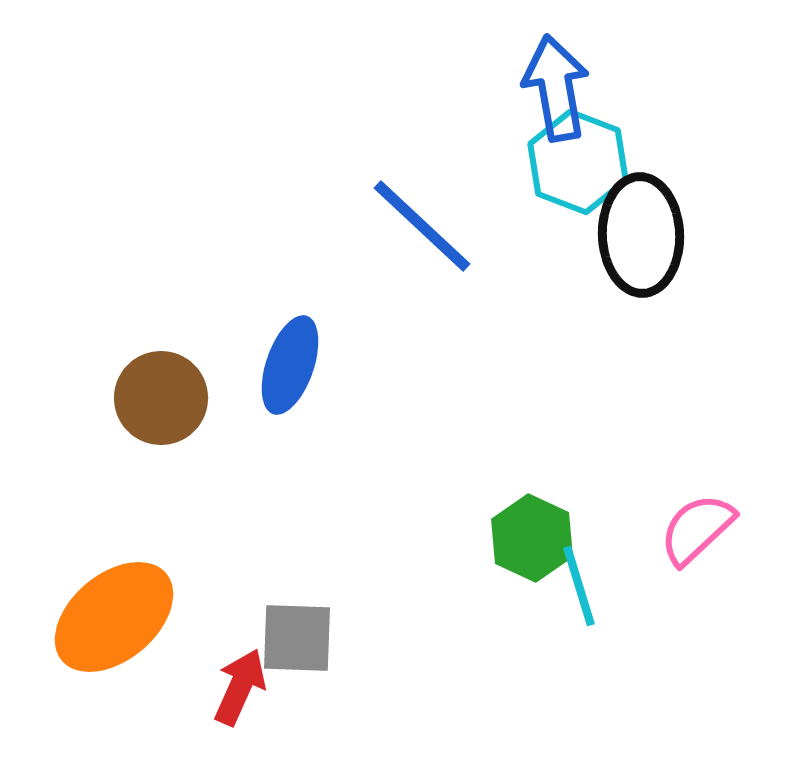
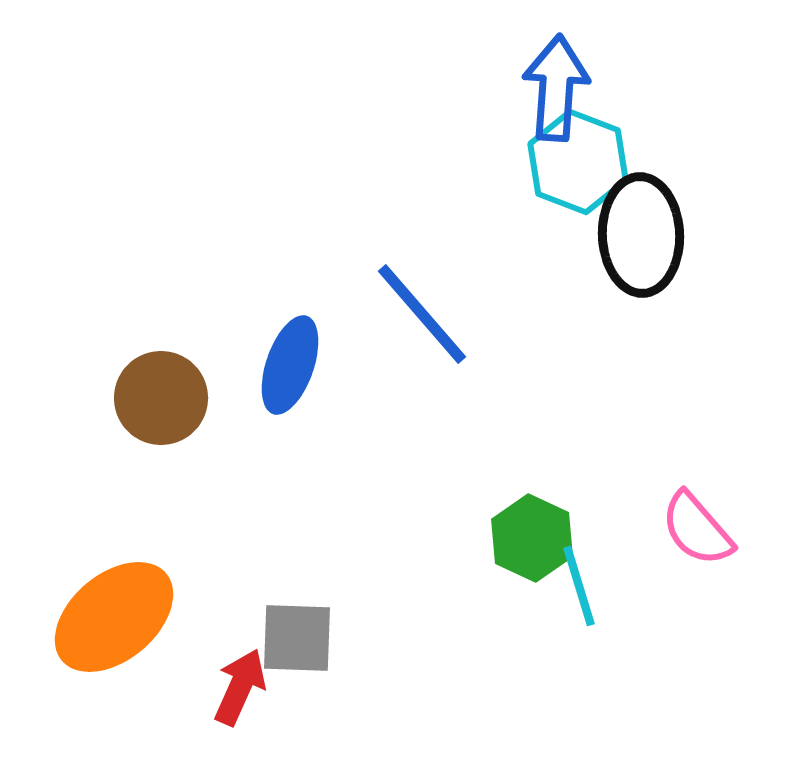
blue arrow: rotated 14 degrees clockwise
blue line: moved 88 px down; rotated 6 degrees clockwise
pink semicircle: rotated 88 degrees counterclockwise
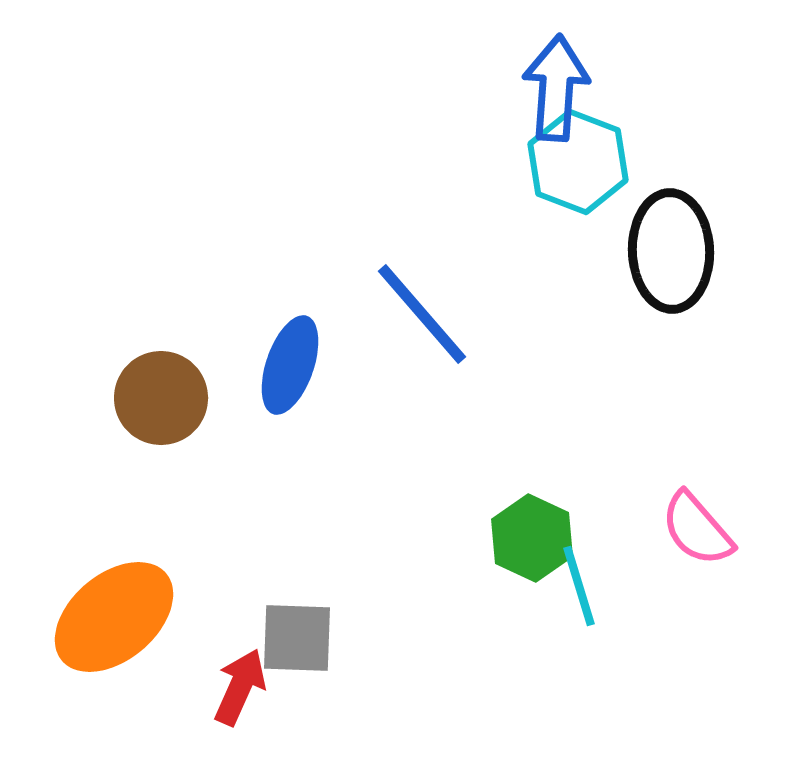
black ellipse: moved 30 px right, 16 px down
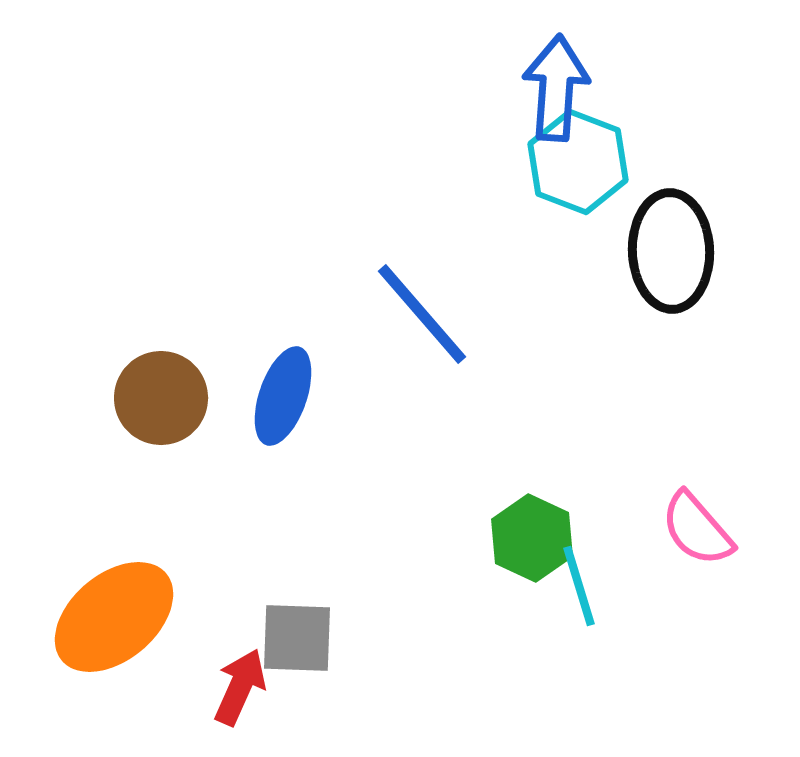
blue ellipse: moved 7 px left, 31 px down
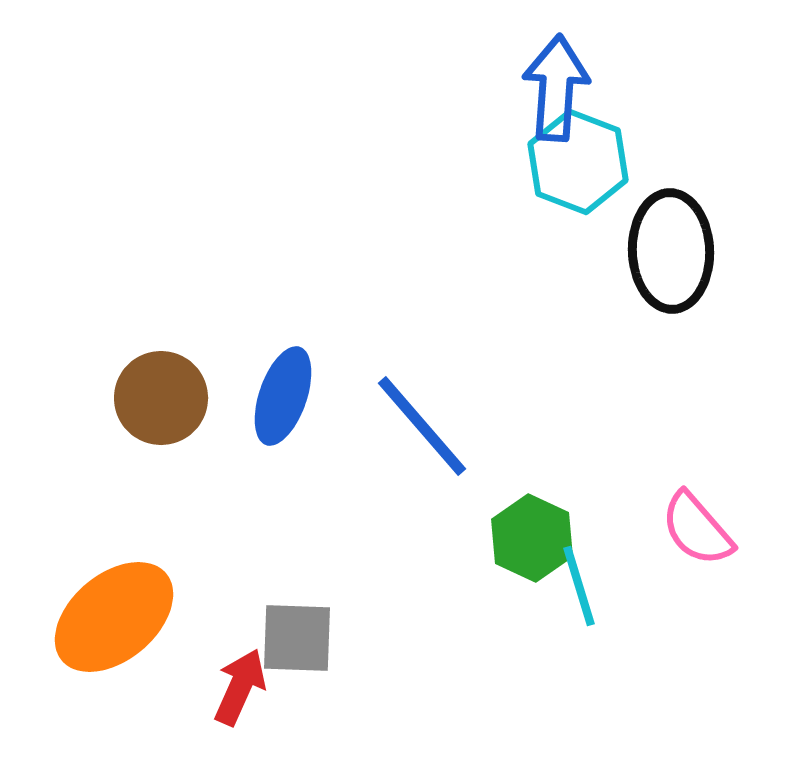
blue line: moved 112 px down
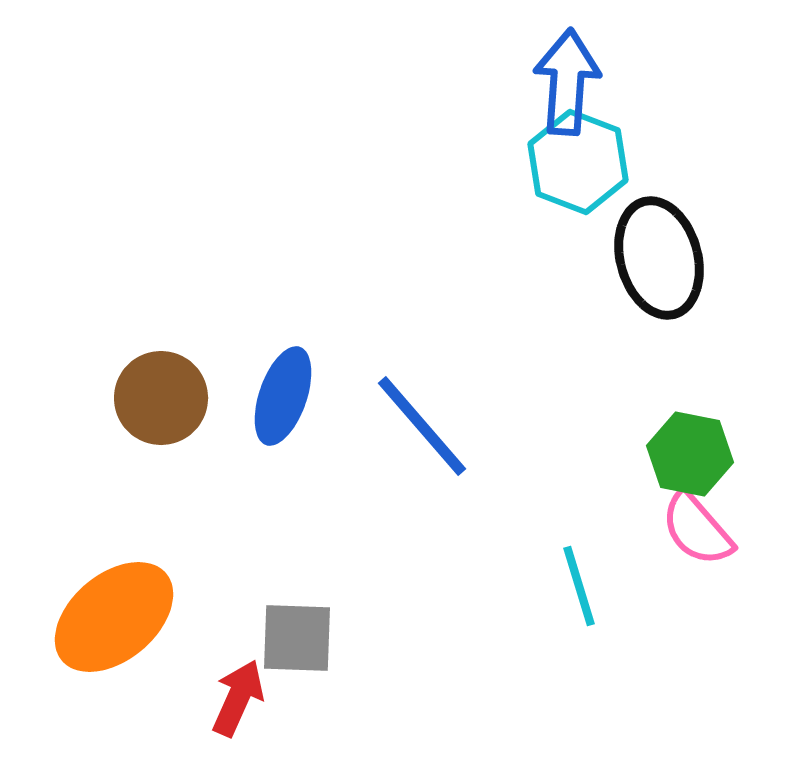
blue arrow: moved 11 px right, 6 px up
black ellipse: moved 12 px left, 7 px down; rotated 13 degrees counterclockwise
green hexagon: moved 158 px right, 84 px up; rotated 14 degrees counterclockwise
red arrow: moved 2 px left, 11 px down
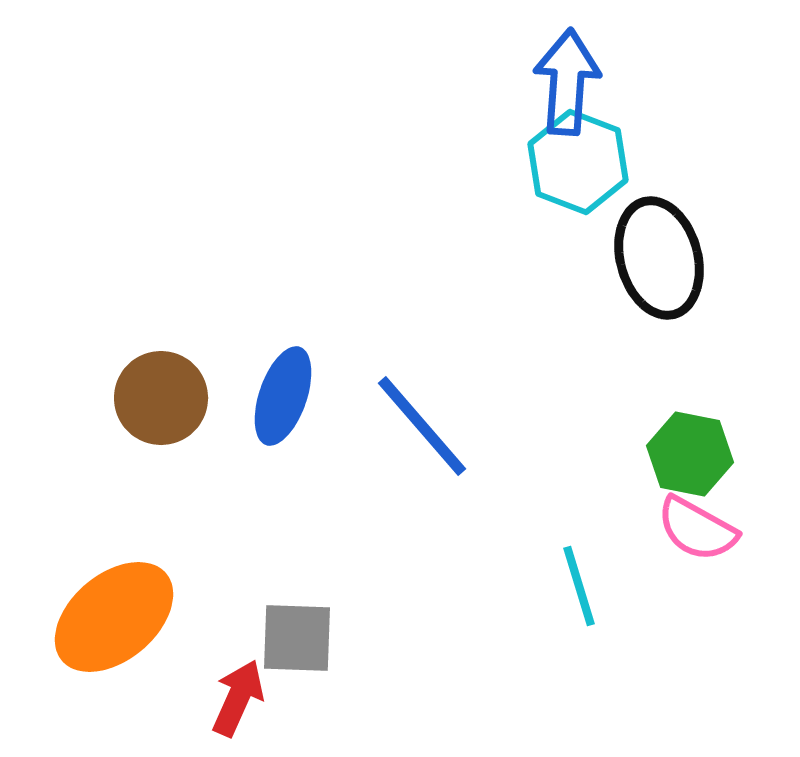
pink semicircle: rotated 20 degrees counterclockwise
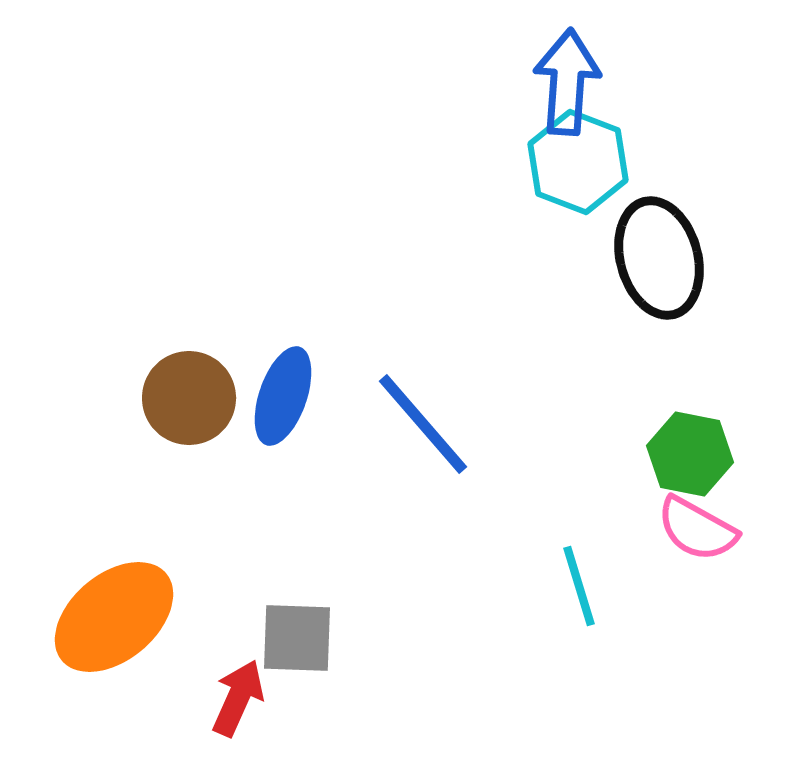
brown circle: moved 28 px right
blue line: moved 1 px right, 2 px up
